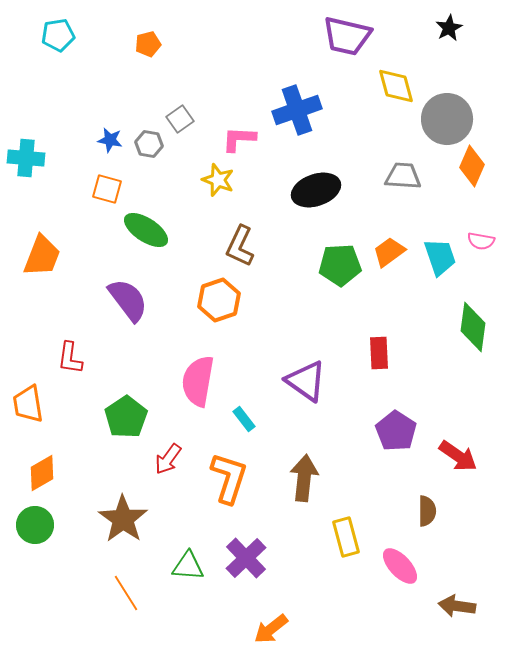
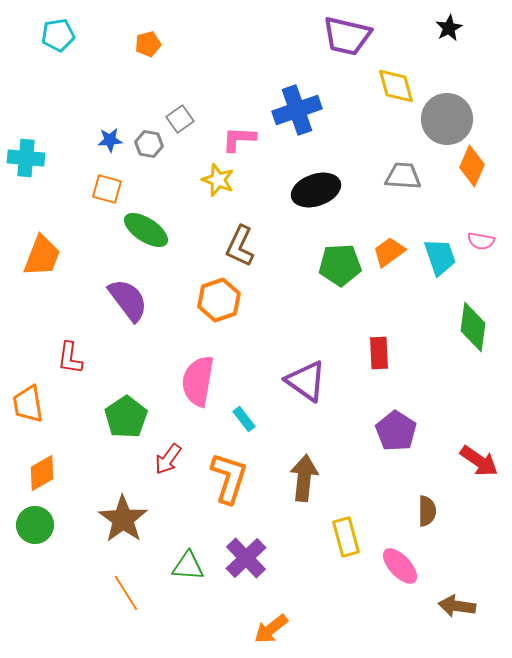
blue star at (110, 140): rotated 15 degrees counterclockwise
red arrow at (458, 456): moved 21 px right, 5 px down
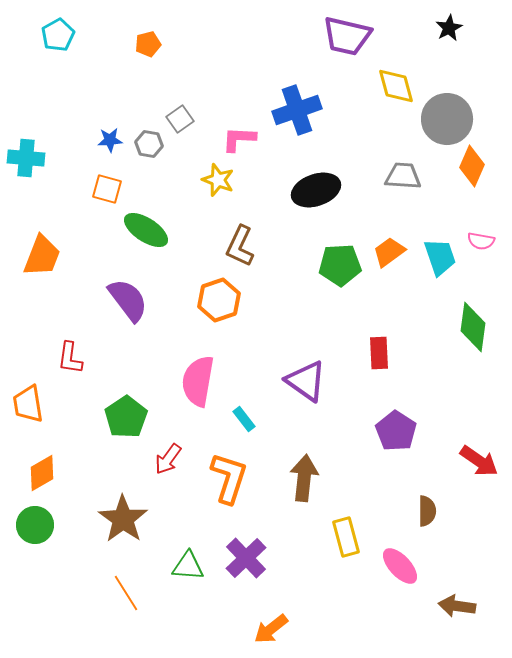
cyan pentagon at (58, 35): rotated 20 degrees counterclockwise
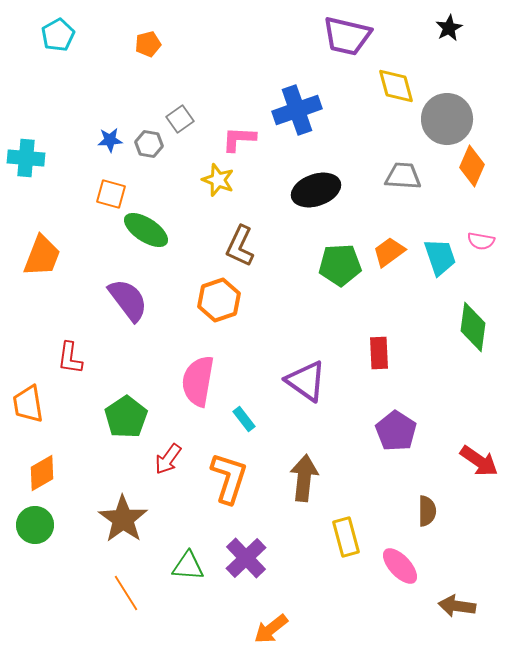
orange square at (107, 189): moved 4 px right, 5 px down
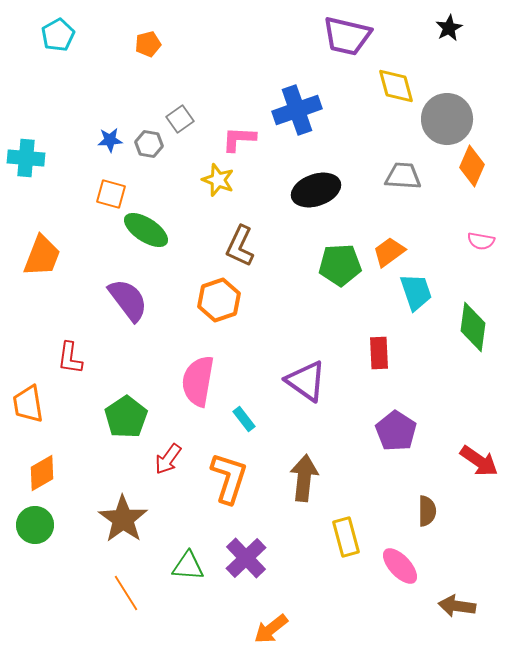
cyan trapezoid at (440, 257): moved 24 px left, 35 px down
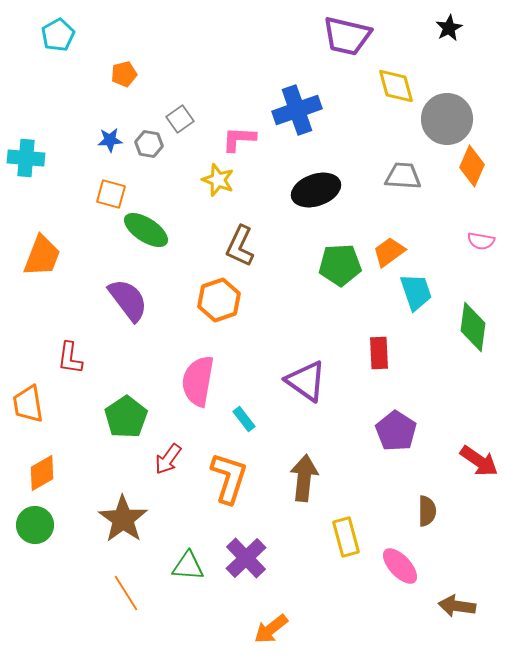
orange pentagon at (148, 44): moved 24 px left, 30 px down
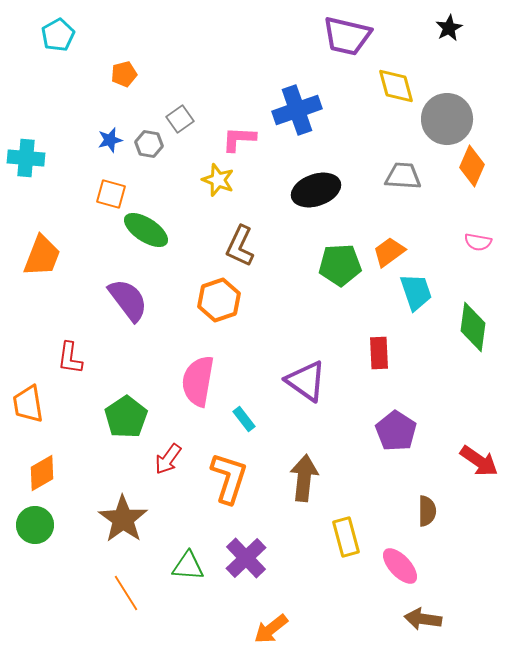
blue star at (110, 140): rotated 10 degrees counterclockwise
pink semicircle at (481, 241): moved 3 px left, 1 px down
brown arrow at (457, 606): moved 34 px left, 13 px down
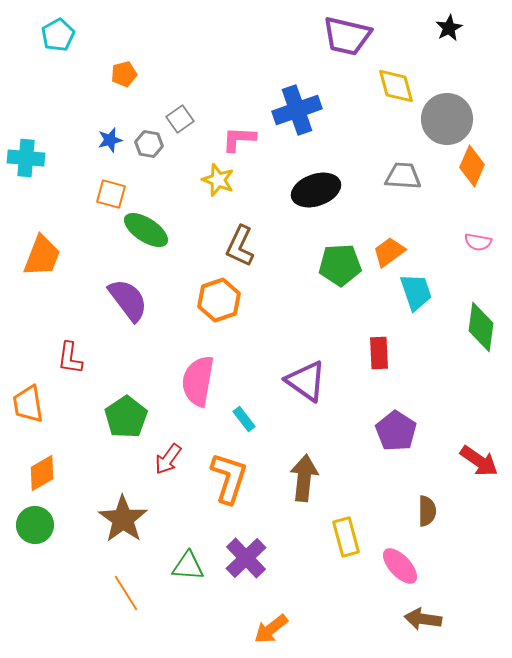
green diamond at (473, 327): moved 8 px right
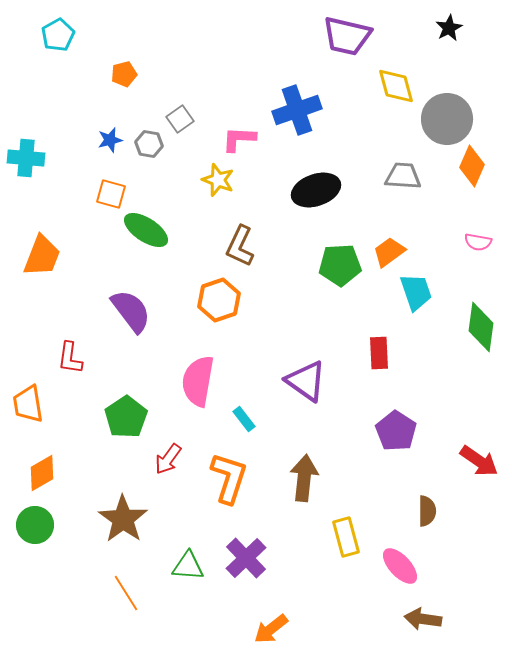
purple semicircle at (128, 300): moved 3 px right, 11 px down
